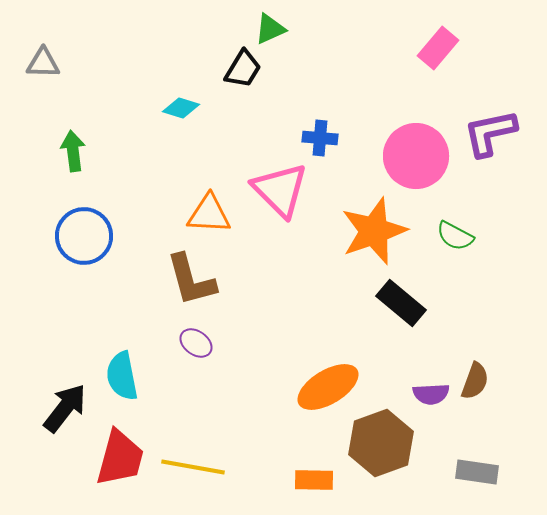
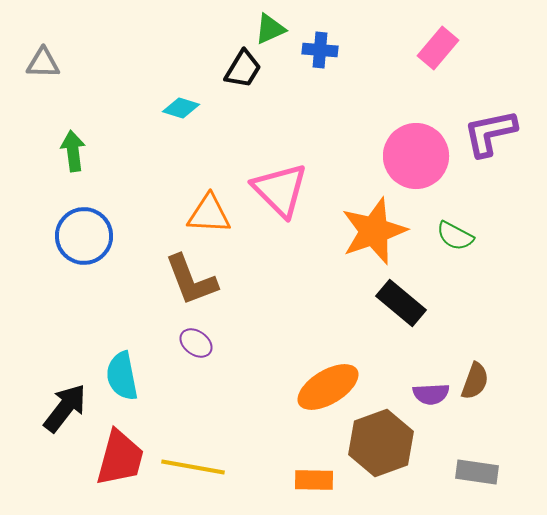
blue cross: moved 88 px up
brown L-shape: rotated 6 degrees counterclockwise
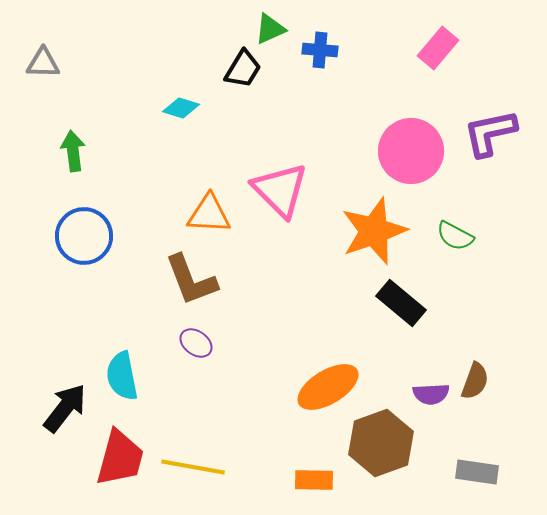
pink circle: moved 5 px left, 5 px up
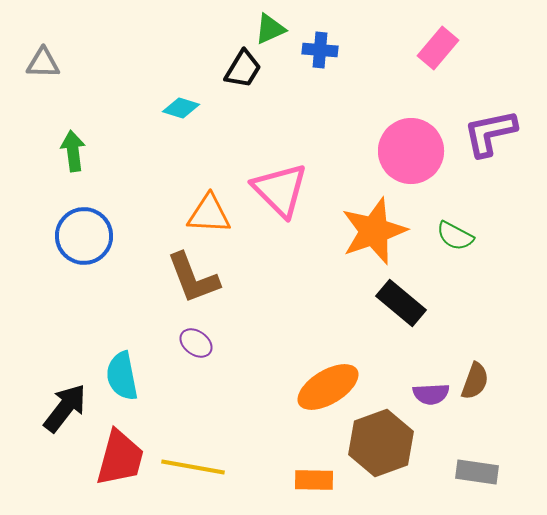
brown L-shape: moved 2 px right, 2 px up
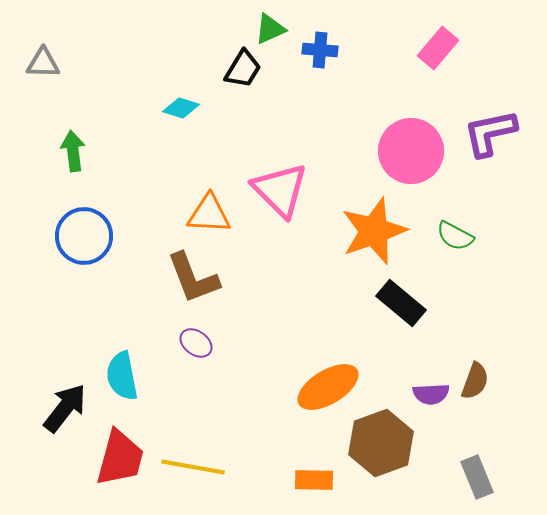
gray rectangle: moved 5 px down; rotated 60 degrees clockwise
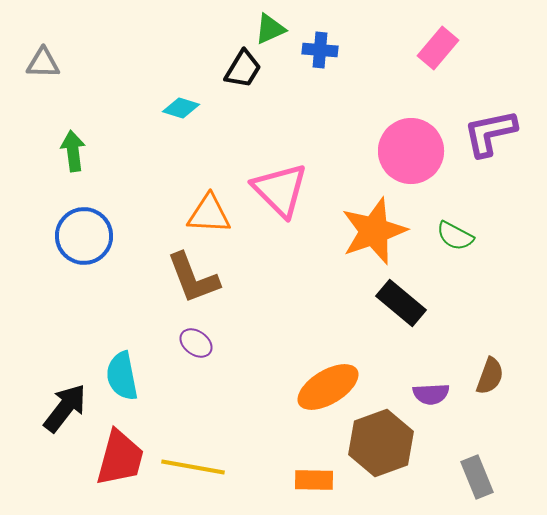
brown semicircle: moved 15 px right, 5 px up
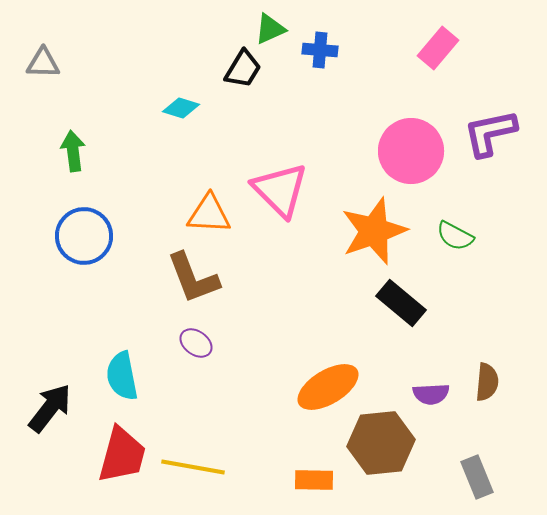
brown semicircle: moved 3 px left, 6 px down; rotated 15 degrees counterclockwise
black arrow: moved 15 px left
brown hexagon: rotated 14 degrees clockwise
red trapezoid: moved 2 px right, 3 px up
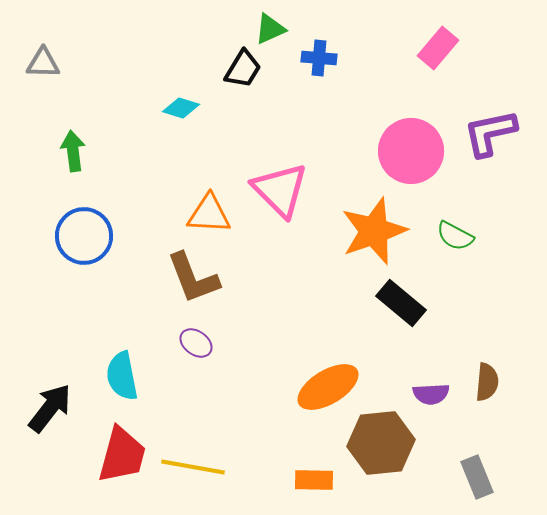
blue cross: moved 1 px left, 8 px down
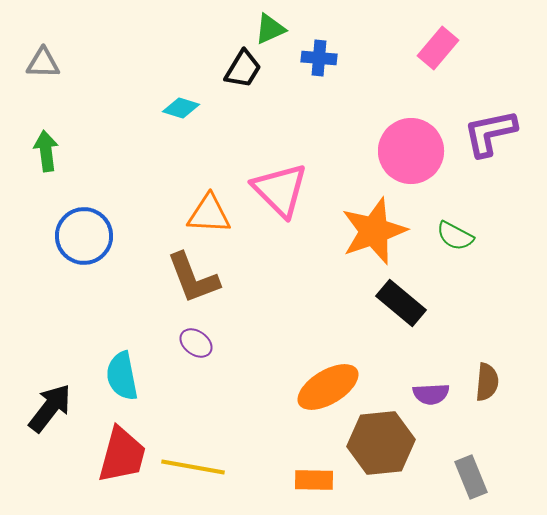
green arrow: moved 27 px left
gray rectangle: moved 6 px left
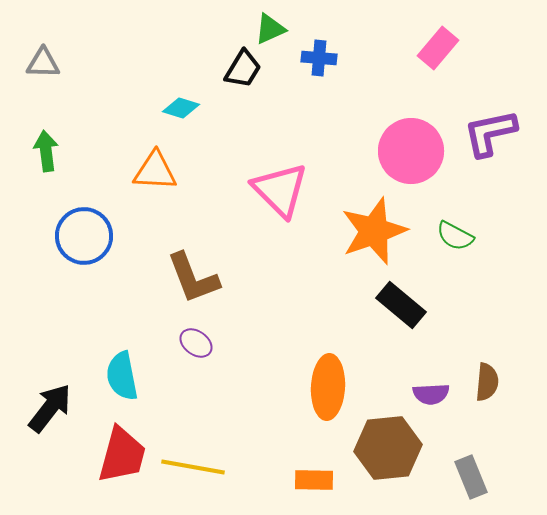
orange triangle: moved 54 px left, 43 px up
black rectangle: moved 2 px down
orange ellipse: rotated 56 degrees counterclockwise
brown hexagon: moved 7 px right, 5 px down
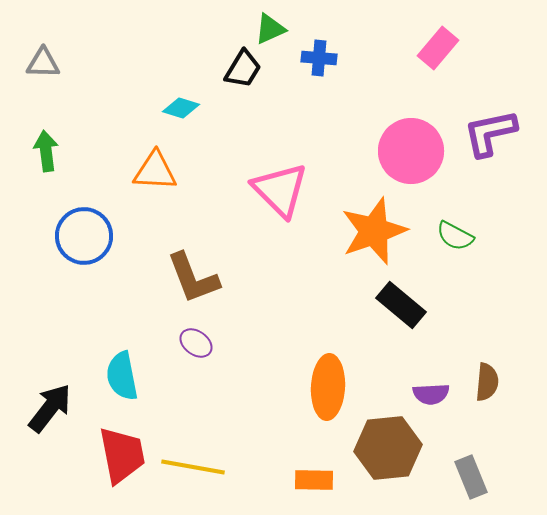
red trapezoid: rotated 26 degrees counterclockwise
